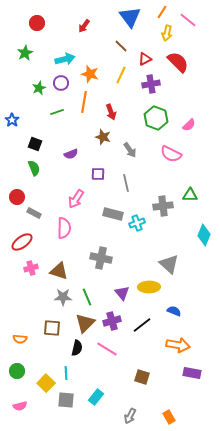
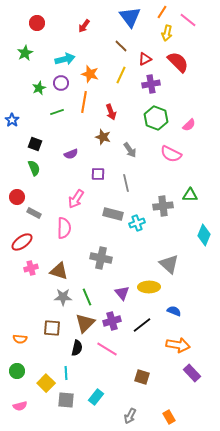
purple rectangle at (192, 373): rotated 36 degrees clockwise
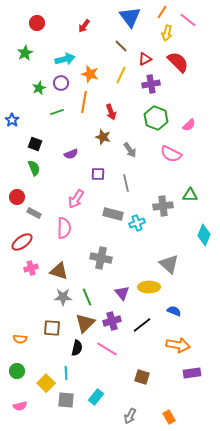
purple rectangle at (192, 373): rotated 54 degrees counterclockwise
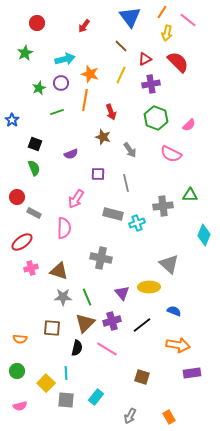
orange line at (84, 102): moved 1 px right, 2 px up
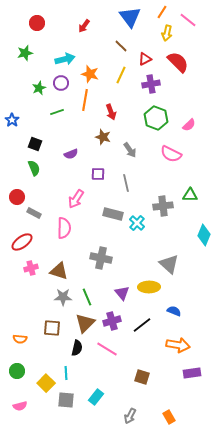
green star at (25, 53): rotated 14 degrees clockwise
cyan cross at (137, 223): rotated 28 degrees counterclockwise
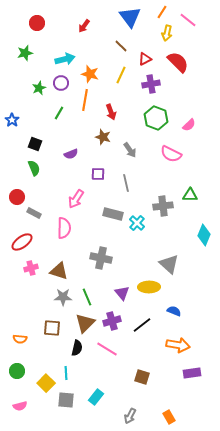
green line at (57, 112): moved 2 px right, 1 px down; rotated 40 degrees counterclockwise
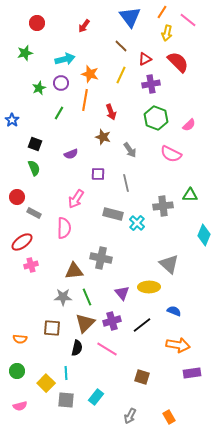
pink cross at (31, 268): moved 3 px up
brown triangle at (59, 271): moved 15 px right; rotated 24 degrees counterclockwise
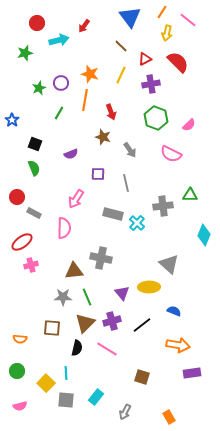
cyan arrow at (65, 59): moved 6 px left, 19 px up
gray arrow at (130, 416): moved 5 px left, 4 px up
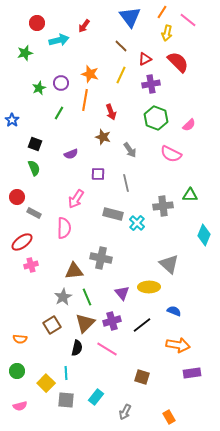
gray star at (63, 297): rotated 30 degrees counterclockwise
brown square at (52, 328): moved 3 px up; rotated 36 degrees counterclockwise
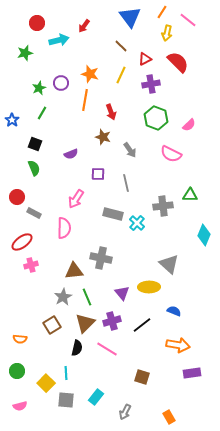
green line at (59, 113): moved 17 px left
